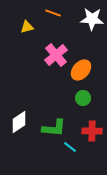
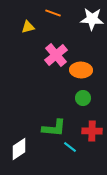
yellow triangle: moved 1 px right
orange ellipse: rotated 50 degrees clockwise
white diamond: moved 27 px down
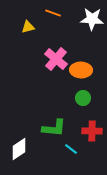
pink cross: moved 4 px down; rotated 10 degrees counterclockwise
cyan line: moved 1 px right, 2 px down
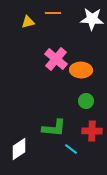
orange line: rotated 21 degrees counterclockwise
yellow triangle: moved 5 px up
green circle: moved 3 px right, 3 px down
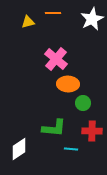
white star: rotated 30 degrees counterclockwise
orange ellipse: moved 13 px left, 14 px down
green circle: moved 3 px left, 2 px down
cyan line: rotated 32 degrees counterclockwise
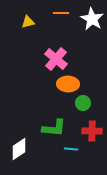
orange line: moved 8 px right
white star: rotated 15 degrees counterclockwise
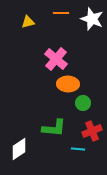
white star: rotated 10 degrees counterclockwise
red cross: rotated 24 degrees counterclockwise
cyan line: moved 7 px right
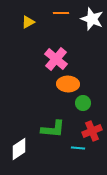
yellow triangle: rotated 16 degrees counterclockwise
green L-shape: moved 1 px left, 1 px down
cyan line: moved 1 px up
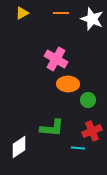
yellow triangle: moved 6 px left, 9 px up
pink cross: rotated 10 degrees counterclockwise
green circle: moved 5 px right, 3 px up
green L-shape: moved 1 px left, 1 px up
white diamond: moved 2 px up
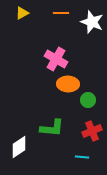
white star: moved 3 px down
cyan line: moved 4 px right, 9 px down
